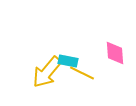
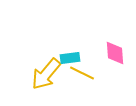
cyan rectangle: moved 2 px right, 3 px up; rotated 18 degrees counterclockwise
yellow arrow: moved 1 px left, 2 px down
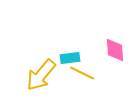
pink diamond: moved 3 px up
yellow arrow: moved 5 px left, 1 px down
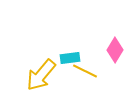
pink diamond: rotated 35 degrees clockwise
yellow line: moved 3 px right, 2 px up
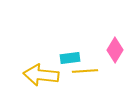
yellow line: rotated 30 degrees counterclockwise
yellow arrow: rotated 56 degrees clockwise
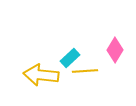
cyan rectangle: rotated 36 degrees counterclockwise
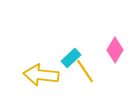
cyan rectangle: moved 1 px right
yellow line: rotated 60 degrees clockwise
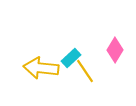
yellow arrow: moved 7 px up
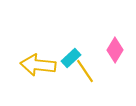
yellow arrow: moved 3 px left, 3 px up
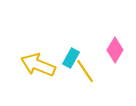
cyan rectangle: rotated 18 degrees counterclockwise
yellow arrow: rotated 16 degrees clockwise
